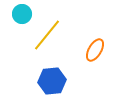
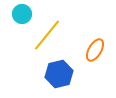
blue hexagon: moved 7 px right, 7 px up; rotated 8 degrees counterclockwise
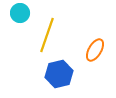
cyan circle: moved 2 px left, 1 px up
yellow line: rotated 20 degrees counterclockwise
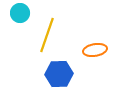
orange ellipse: rotated 50 degrees clockwise
blue hexagon: rotated 12 degrees clockwise
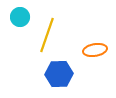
cyan circle: moved 4 px down
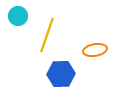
cyan circle: moved 2 px left, 1 px up
blue hexagon: moved 2 px right
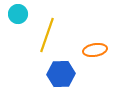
cyan circle: moved 2 px up
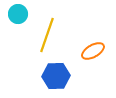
orange ellipse: moved 2 px left, 1 px down; rotated 20 degrees counterclockwise
blue hexagon: moved 5 px left, 2 px down
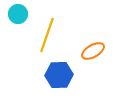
blue hexagon: moved 3 px right, 1 px up
